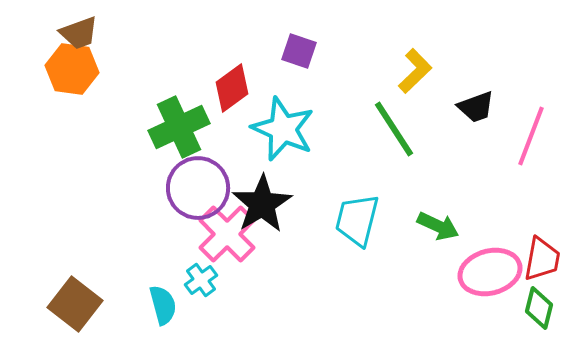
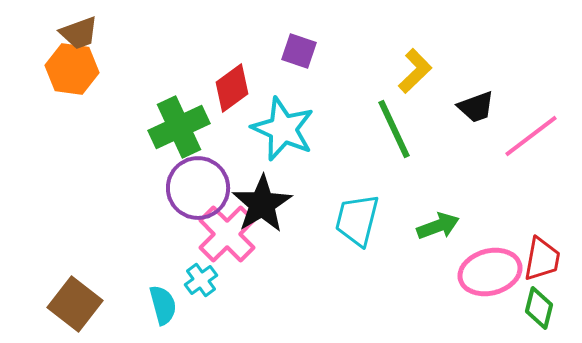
green line: rotated 8 degrees clockwise
pink line: rotated 32 degrees clockwise
green arrow: rotated 45 degrees counterclockwise
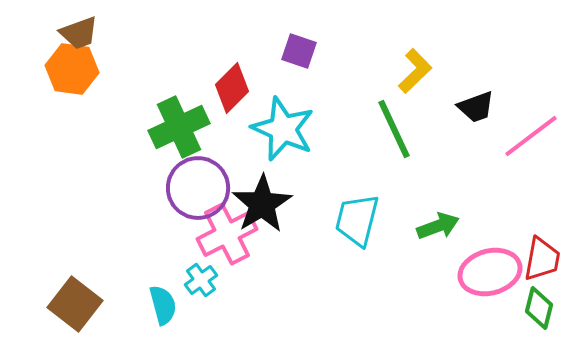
red diamond: rotated 9 degrees counterclockwise
pink cross: rotated 18 degrees clockwise
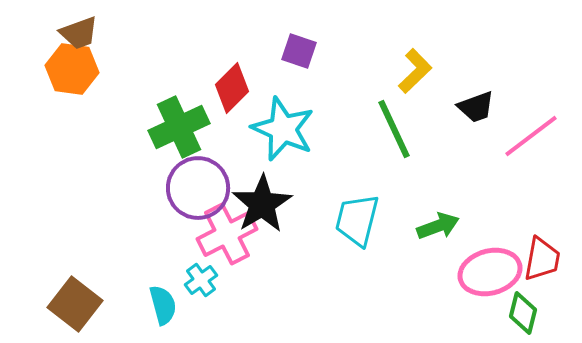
green diamond: moved 16 px left, 5 px down
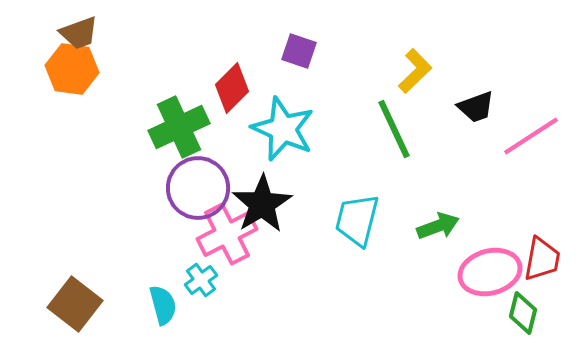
pink line: rotated 4 degrees clockwise
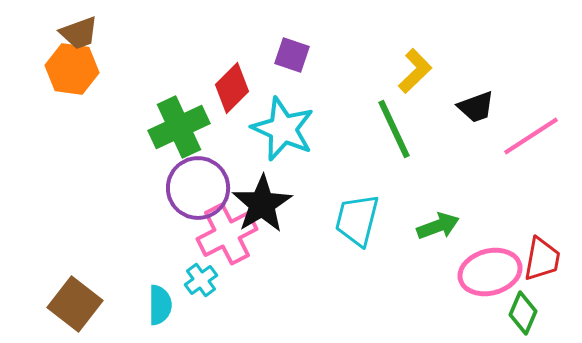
purple square: moved 7 px left, 4 px down
cyan semicircle: moved 3 px left; rotated 15 degrees clockwise
green diamond: rotated 9 degrees clockwise
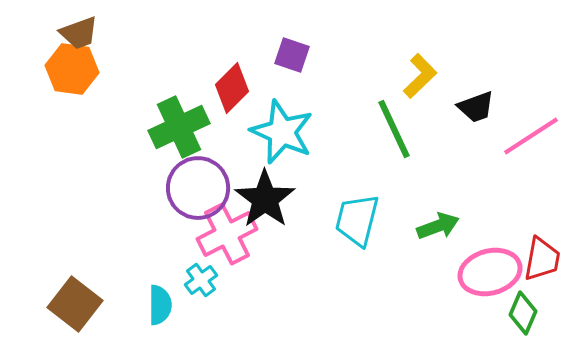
yellow L-shape: moved 5 px right, 5 px down
cyan star: moved 1 px left, 3 px down
black star: moved 3 px right, 5 px up; rotated 4 degrees counterclockwise
